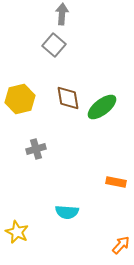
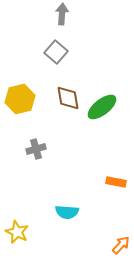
gray square: moved 2 px right, 7 px down
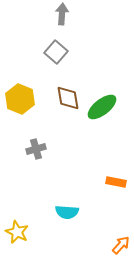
yellow hexagon: rotated 24 degrees counterclockwise
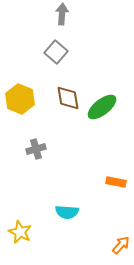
yellow star: moved 3 px right
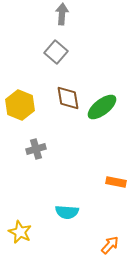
yellow hexagon: moved 6 px down
orange arrow: moved 11 px left
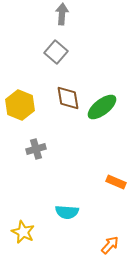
orange rectangle: rotated 12 degrees clockwise
yellow star: moved 3 px right
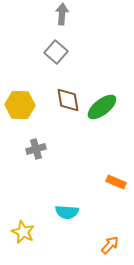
brown diamond: moved 2 px down
yellow hexagon: rotated 20 degrees counterclockwise
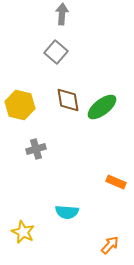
yellow hexagon: rotated 12 degrees clockwise
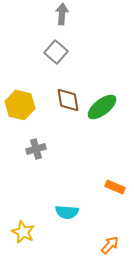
orange rectangle: moved 1 px left, 5 px down
